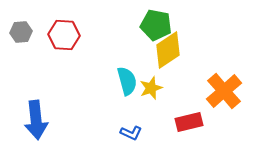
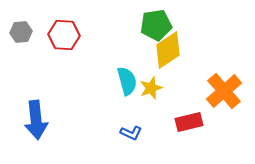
green pentagon: rotated 20 degrees counterclockwise
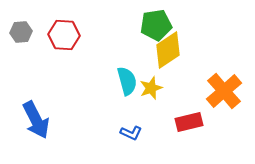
blue arrow: rotated 21 degrees counterclockwise
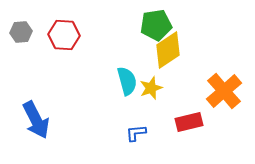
blue L-shape: moved 5 px right; rotated 150 degrees clockwise
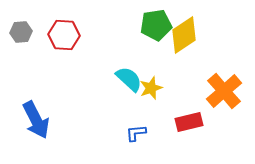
yellow diamond: moved 16 px right, 15 px up
cyan semicircle: moved 2 px right, 2 px up; rotated 32 degrees counterclockwise
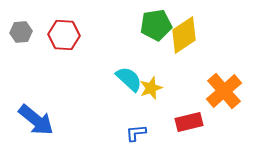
blue arrow: rotated 24 degrees counterclockwise
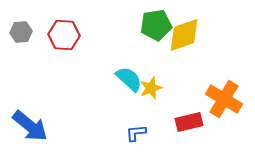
yellow diamond: rotated 15 degrees clockwise
orange cross: moved 8 px down; rotated 18 degrees counterclockwise
blue arrow: moved 6 px left, 6 px down
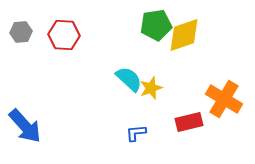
blue arrow: moved 5 px left; rotated 9 degrees clockwise
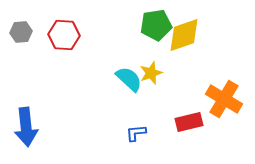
yellow star: moved 15 px up
blue arrow: moved 1 px right, 1 px down; rotated 36 degrees clockwise
